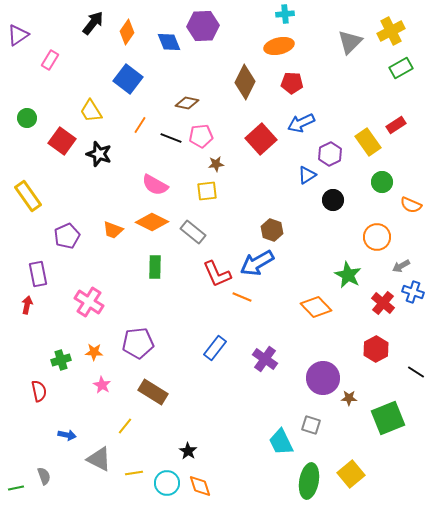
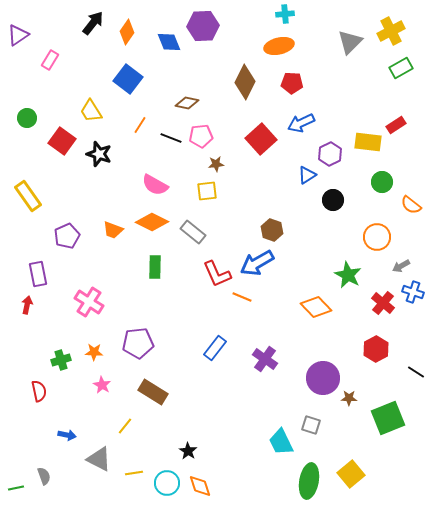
yellow rectangle at (368, 142): rotated 48 degrees counterclockwise
orange semicircle at (411, 205): rotated 15 degrees clockwise
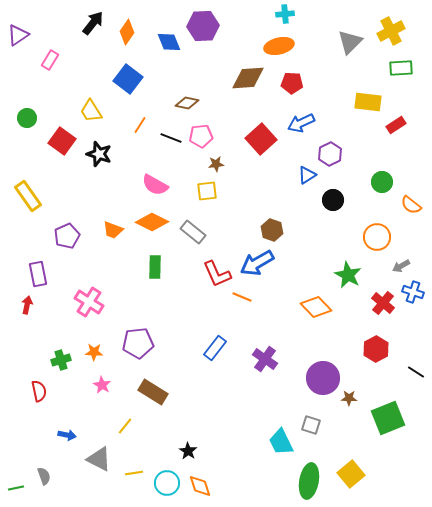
green rectangle at (401, 68): rotated 25 degrees clockwise
brown diamond at (245, 82): moved 3 px right, 4 px up; rotated 60 degrees clockwise
yellow rectangle at (368, 142): moved 40 px up
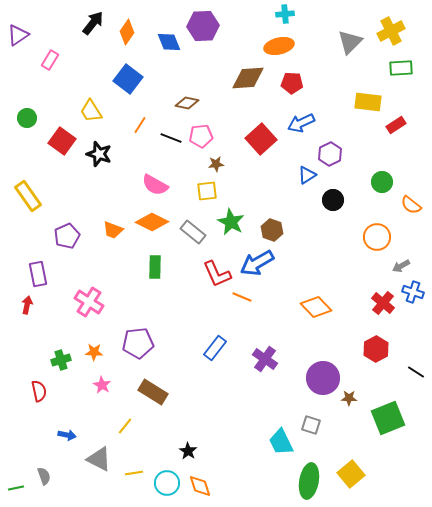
green star at (348, 275): moved 117 px left, 53 px up
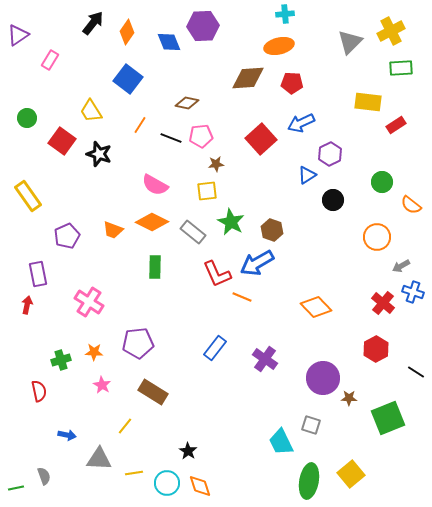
gray triangle at (99, 459): rotated 24 degrees counterclockwise
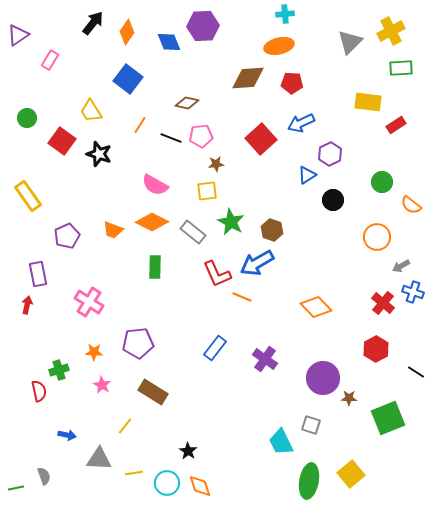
green cross at (61, 360): moved 2 px left, 10 px down
